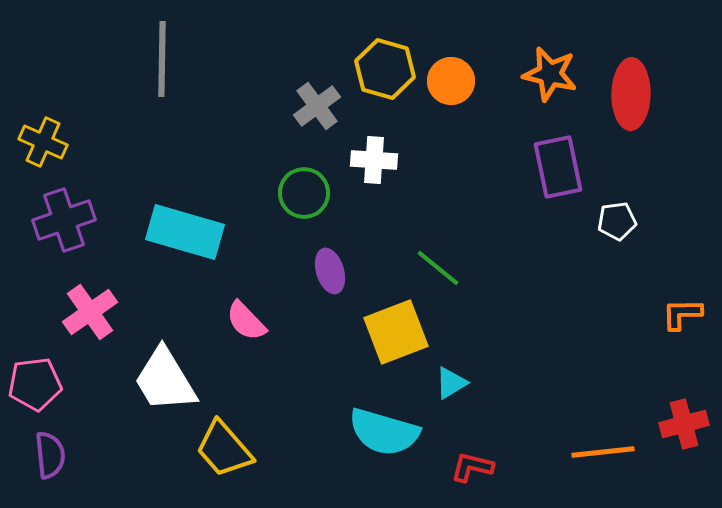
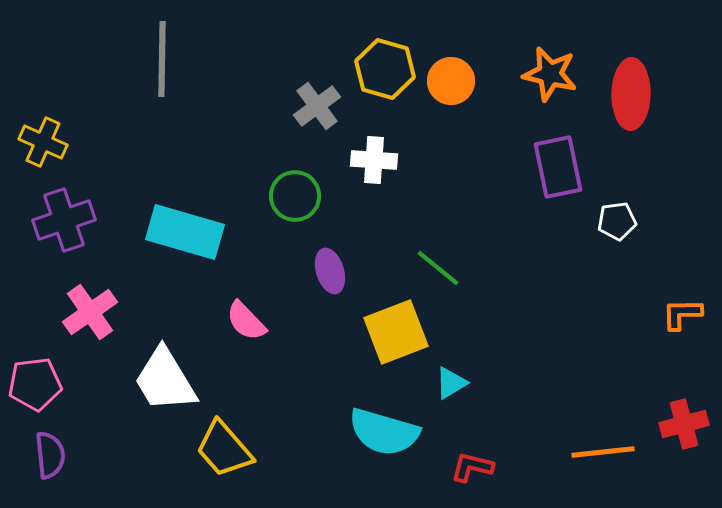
green circle: moved 9 px left, 3 px down
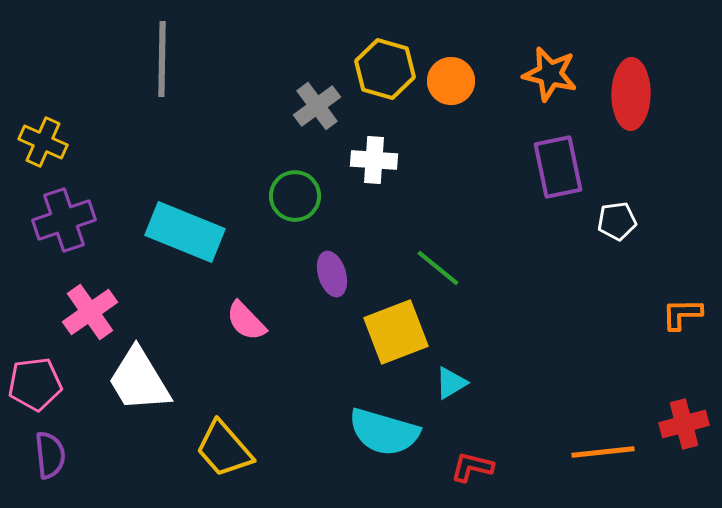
cyan rectangle: rotated 6 degrees clockwise
purple ellipse: moved 2 px right, 3 px down
white trapezoid: moved 26 px left
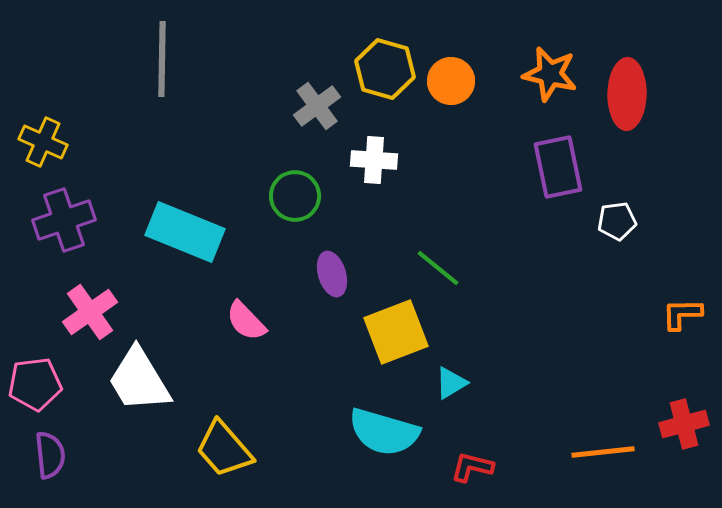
red ellipse: moved 4 px left
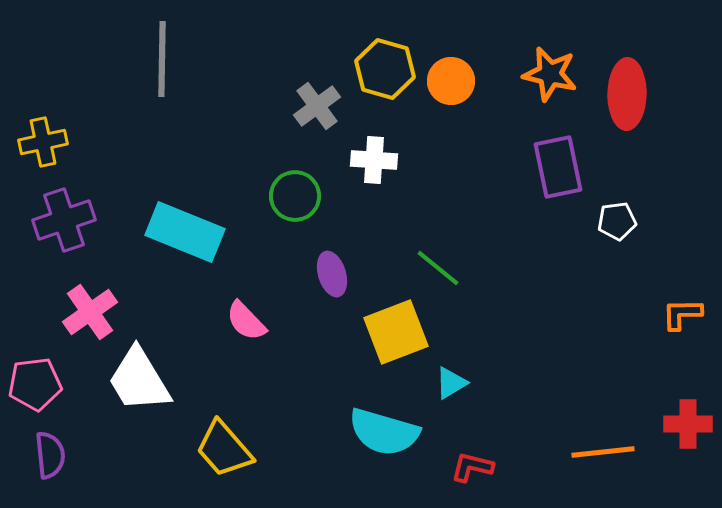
yellow cross: rotated 36 degrees counterclockwise
red cross: moved 4 px right; rotated 15 degrees clockwise
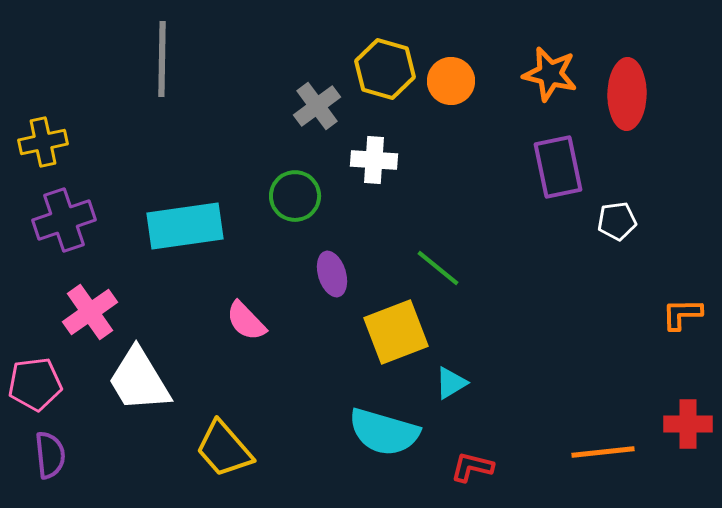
cyan rectangle: moved 6 px up; rotated 30 degrees counterclockwise
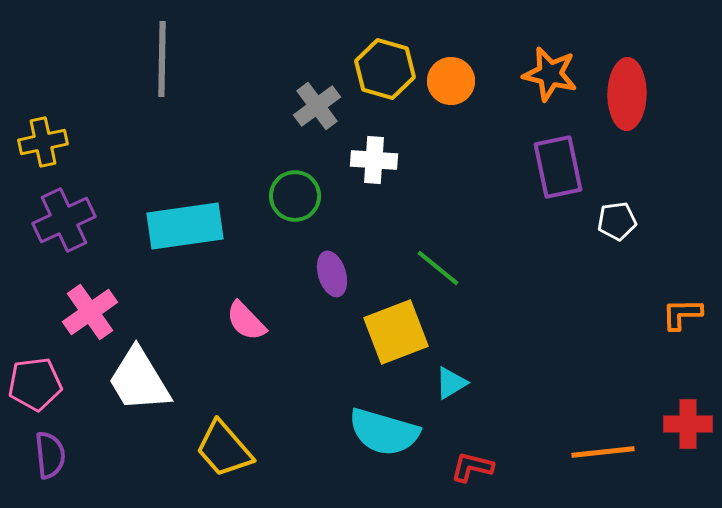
purple cross: rotated 6 degrees counterclockwise
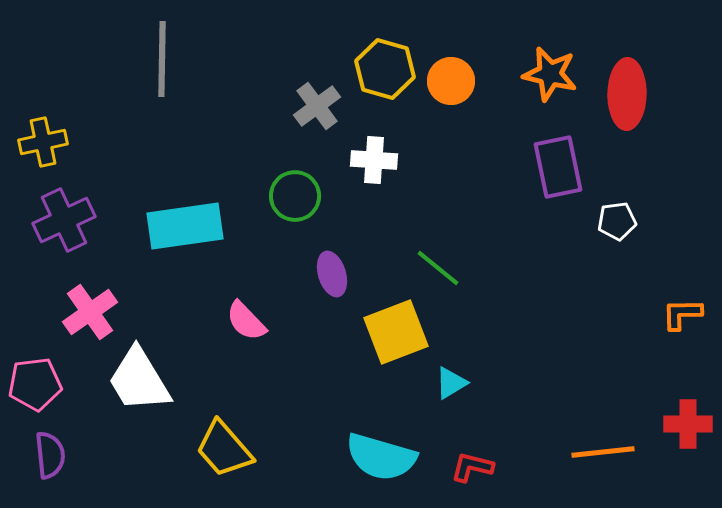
cyan semicircle: moved 3 px left, 25 px down
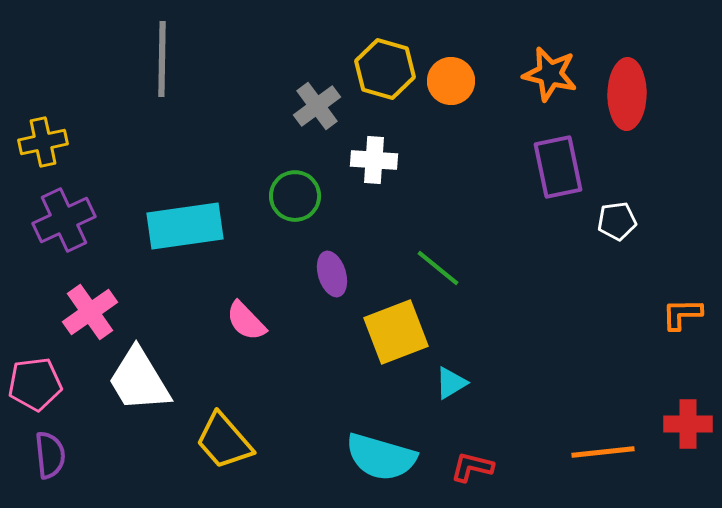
yellow trapezoid: moved 8 px up
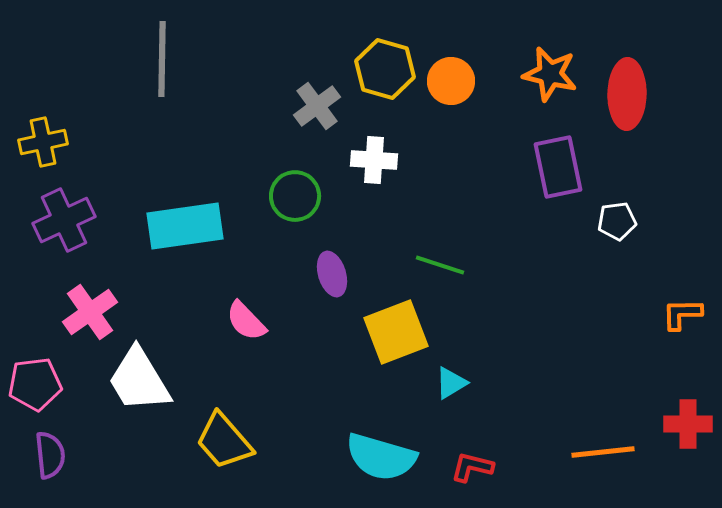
green line: moved 2 px right, 3 px up; rotated 21 degrees counterclockwise
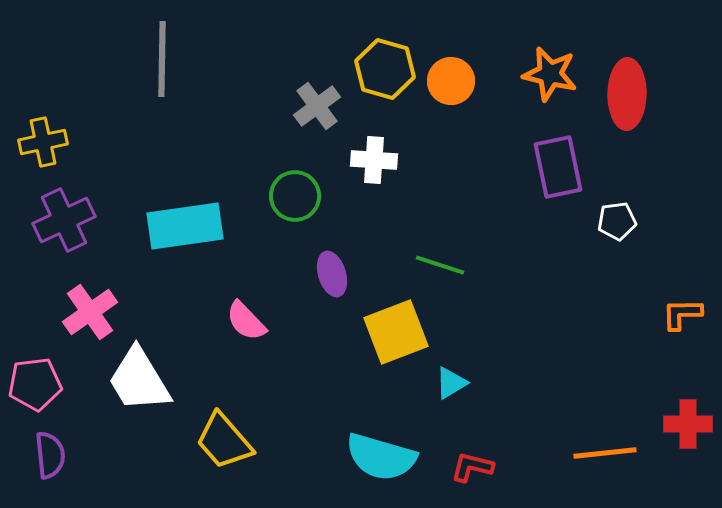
orange line: moved 2 px right, 1 px down
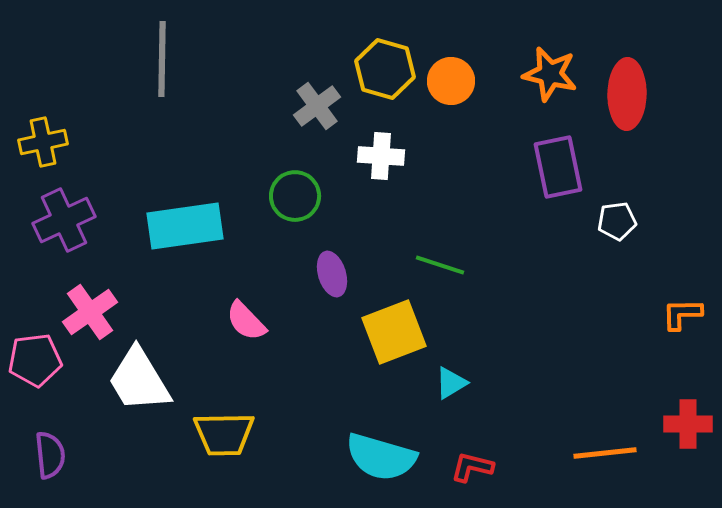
white cross: moved 7 px right, 4 px up
yellow square: moved 2 px left
pink pentagon: moved 24 px up
yellow trapezoid: moved 7 px up; rotated 50 degrees counterclockwise
